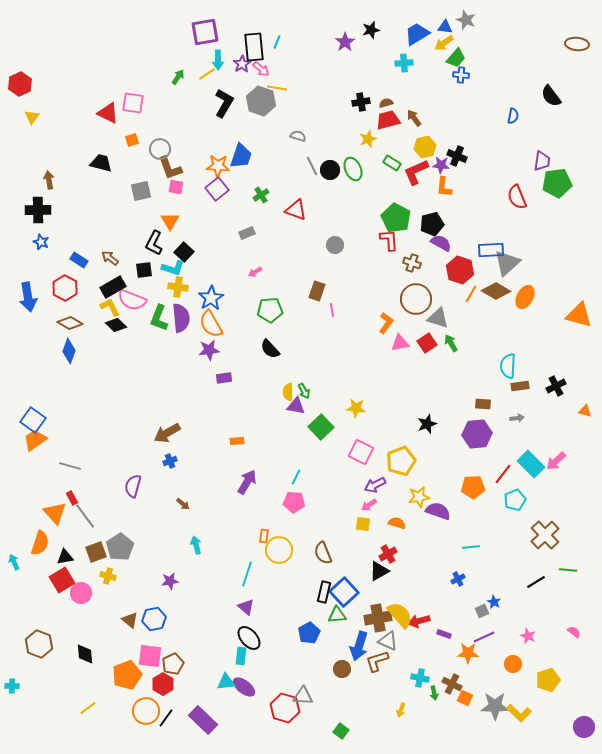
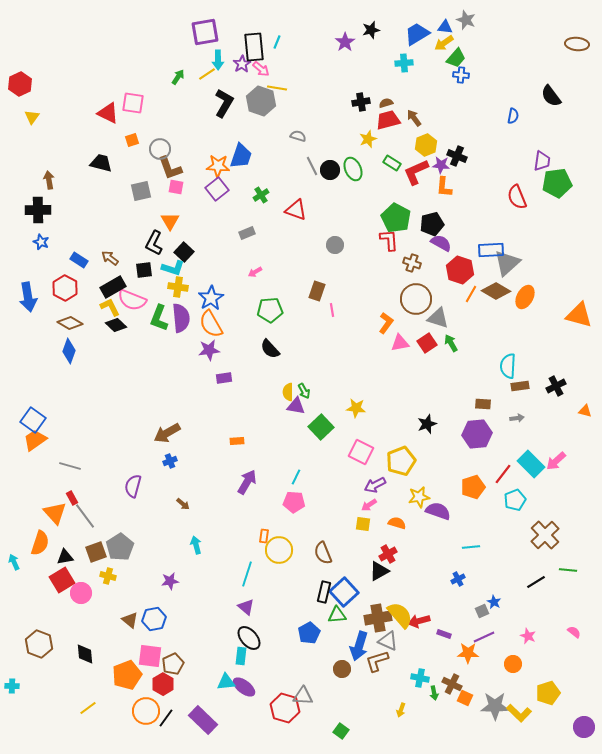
yellow hexagon at (425, 147): moved 1 px right, 2 px up; rotated 10 degrees counterclockwise
orange pentagon at (473, 487): rotated 15 degrees counterclockwise
yellow pentagon at (548, 680): moved 13 px down
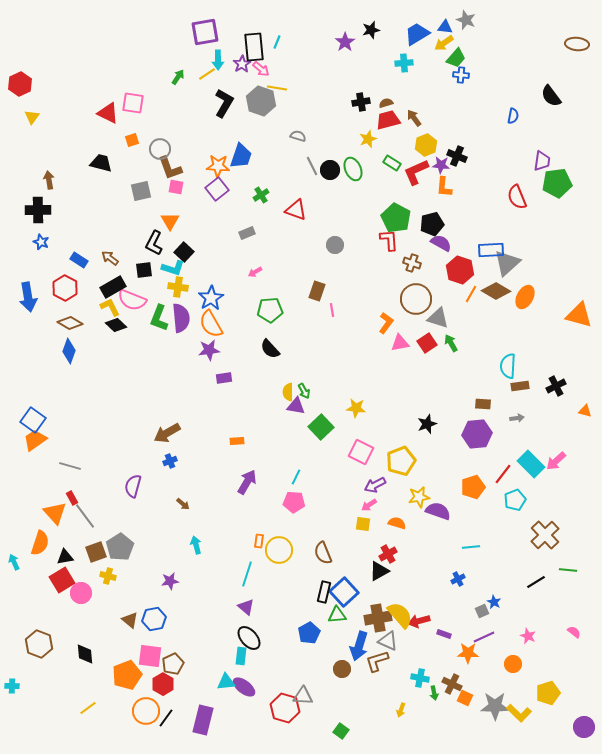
orange rectangle at (264, 536): moved 5 px left, 5 px down
purple rectangle at (203, 720): rotated 60 degrees clockwise
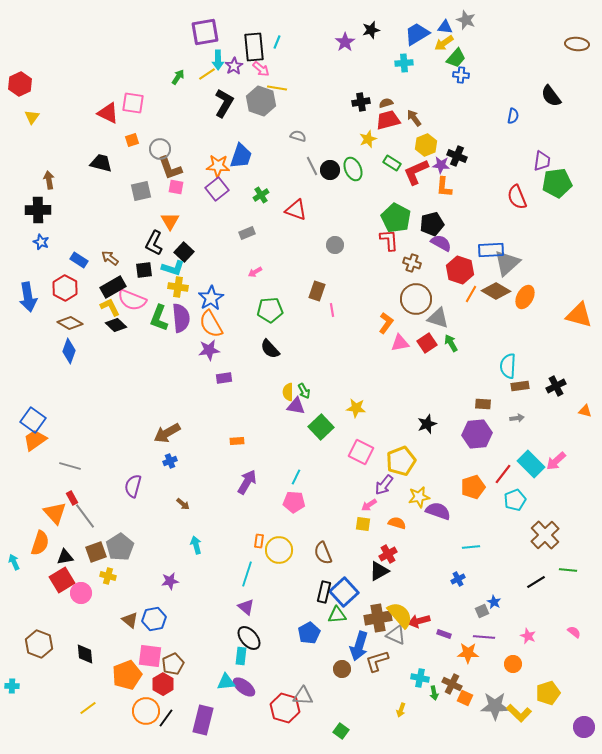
purple star at (242, 64): moved 8 px left, 2 px down
purple arrow at (375, 485): moved 9 px right; rotated 25 degrees counterclockwise
purple line at (484, 637): rotated 30 degrees clockwise
gray triangle at (388, 641): moved 8 px right, 6 px up
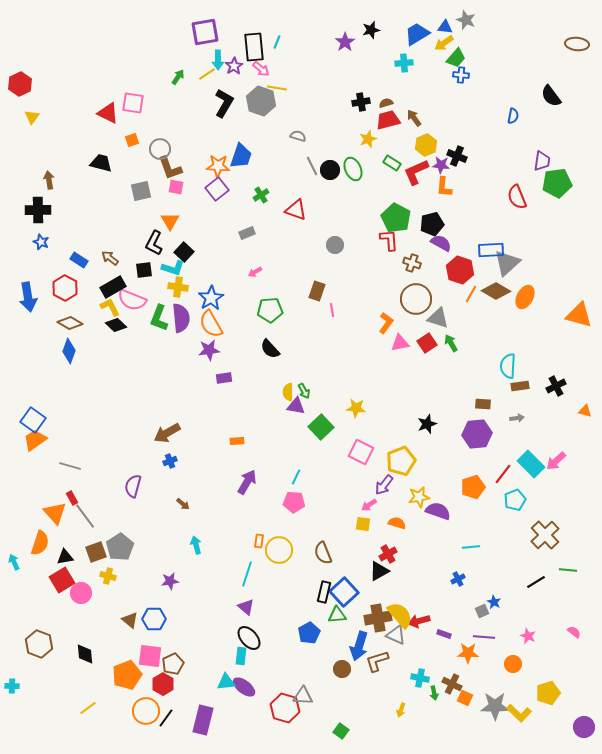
blue hexagon at (154, 619): rotated 10 degrees clockwise
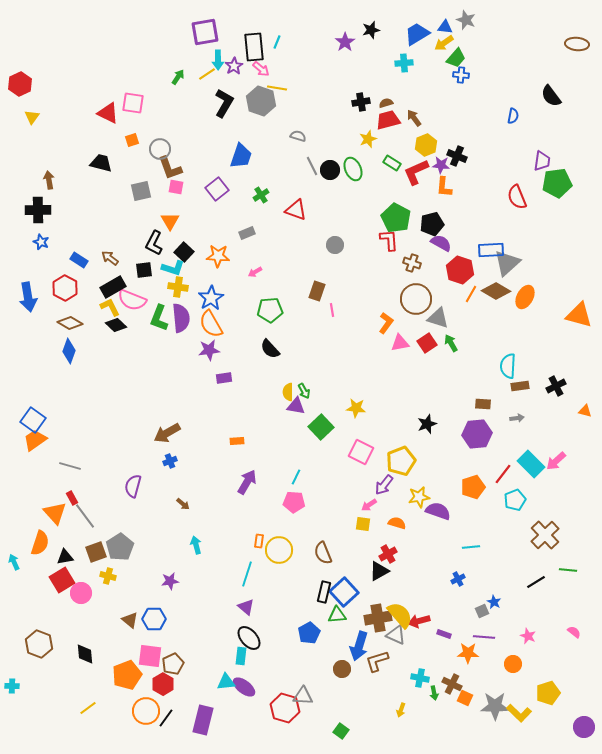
orange star at (218, 166): moved 90 px down
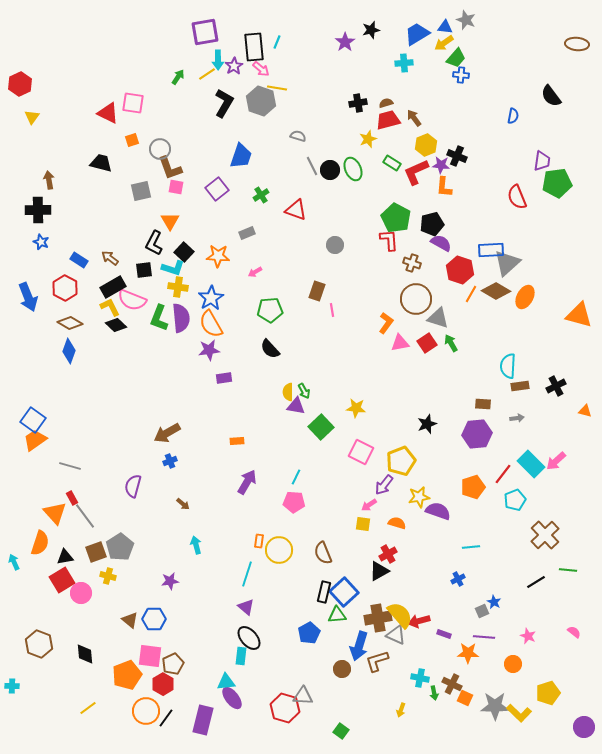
black cross at (361, 102): moved 3 px left, 1 px down
blue arrow at (28, 297): rotated 12 degrees counterclockwise
purple ellipse at (244, 687): moved 12 px left, 11 px down; rotated 15 degrees clockwise
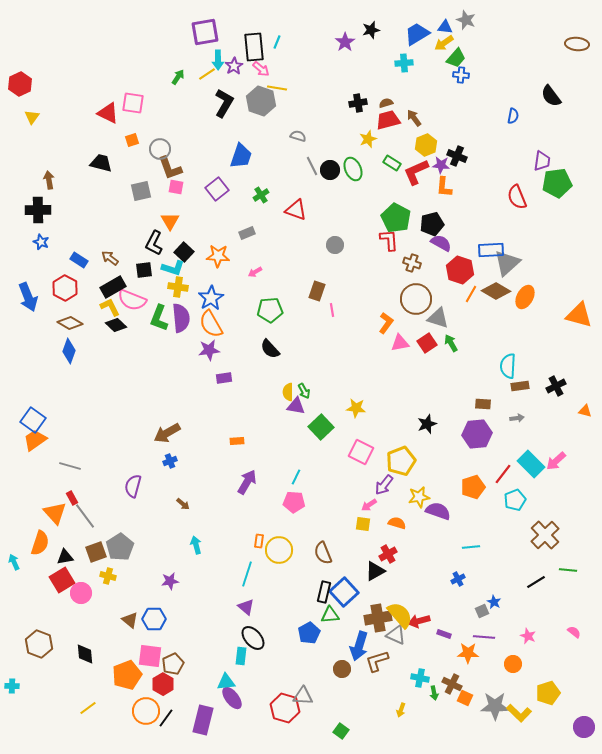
black triangle at (379, 571): moved 4 px left
green triangle at (337, 615): moved 7 px left
black ellipse at (249, 638): moved 4 px right
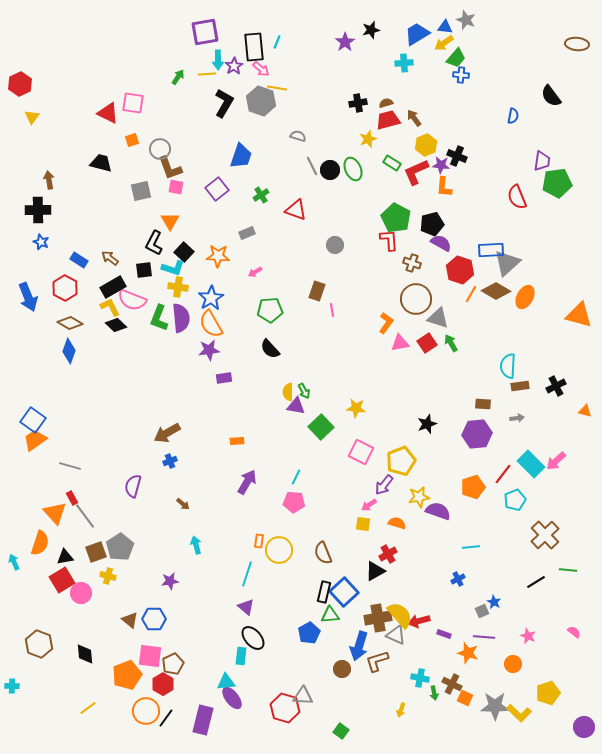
yellow line at (207, 74): rotated 30 degrees clockwise
orange star at (468, 653): rotated 15 degrees clockwise
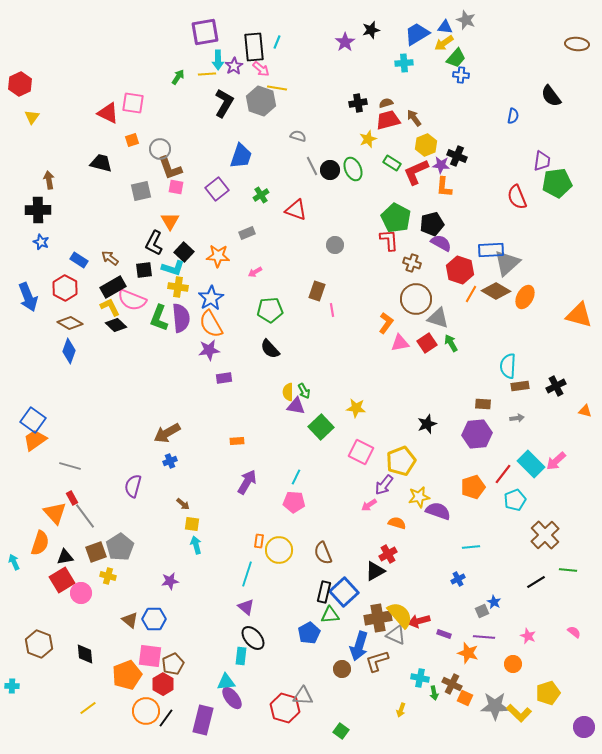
yellow square at (363, 524): moved 171 px left
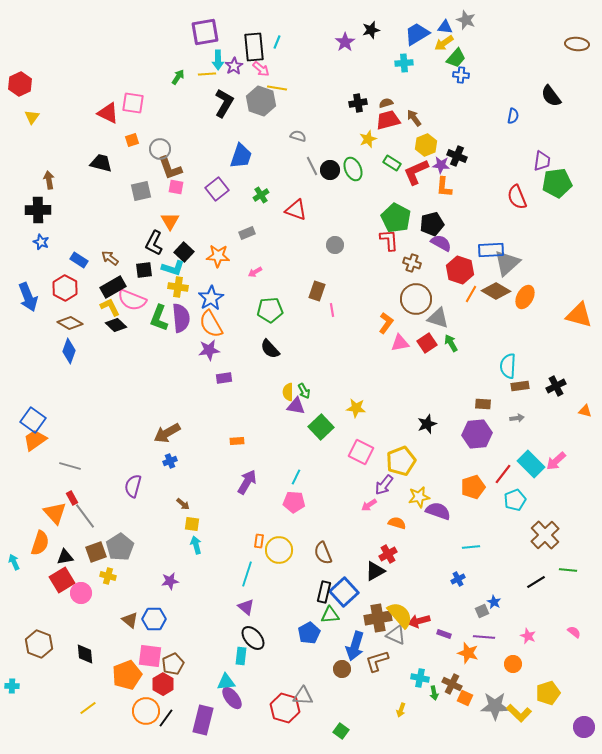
blue arrow at (359, 646): moved 4 px left
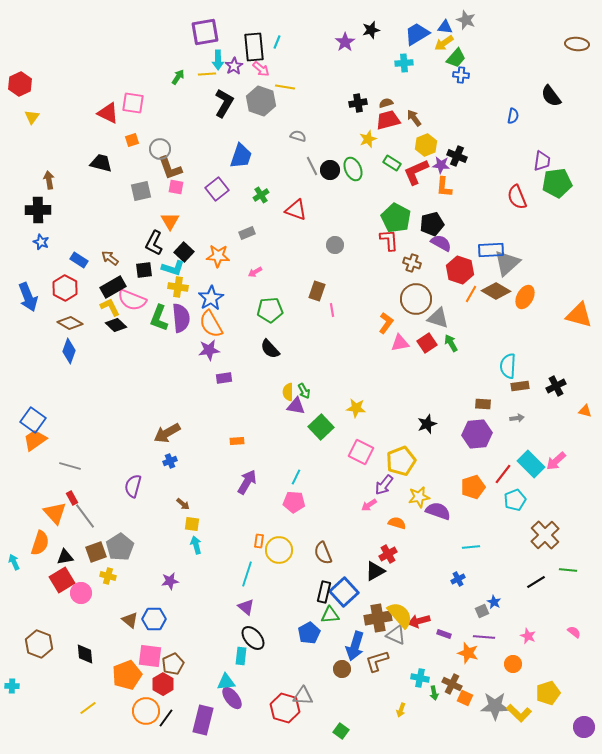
yellow line at (277, 88): moved 8 px right, 1 px up
